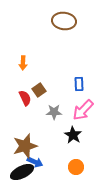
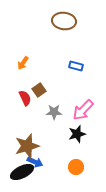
orange arrow: rotated 32 degrees clockwise
blue rectangle: moved 3 px left, 18 px up; rotated 72 degrees counterclockwise
black star: moved 4 px right, 1 px up; rotated 24 degrees clockwise
brown star: moved 2 px right
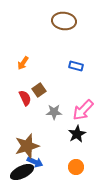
black star: rotated 12 degrees counterclockwise
